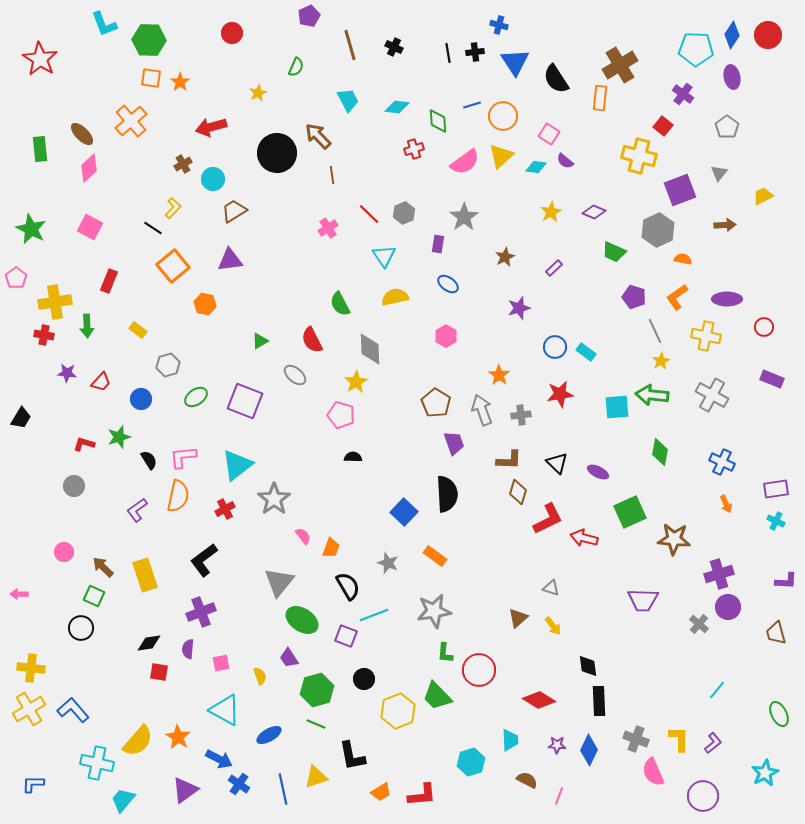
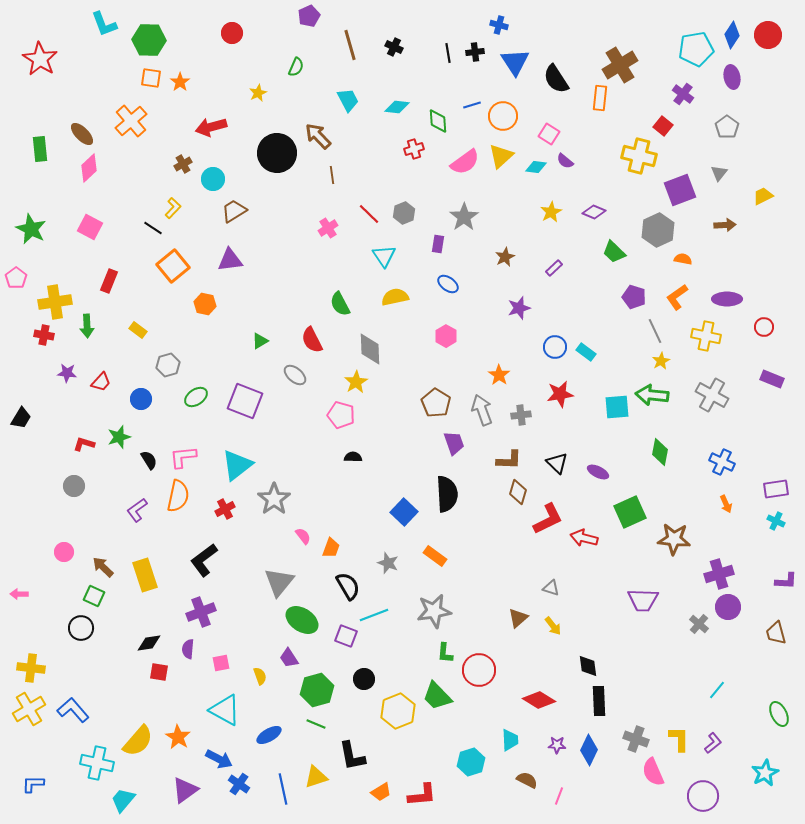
cyan pentagon at (696, 49): rotated 12 degrees counterclockwise
green trapezoid at (614, 252): rotated 20 degrees clockwise
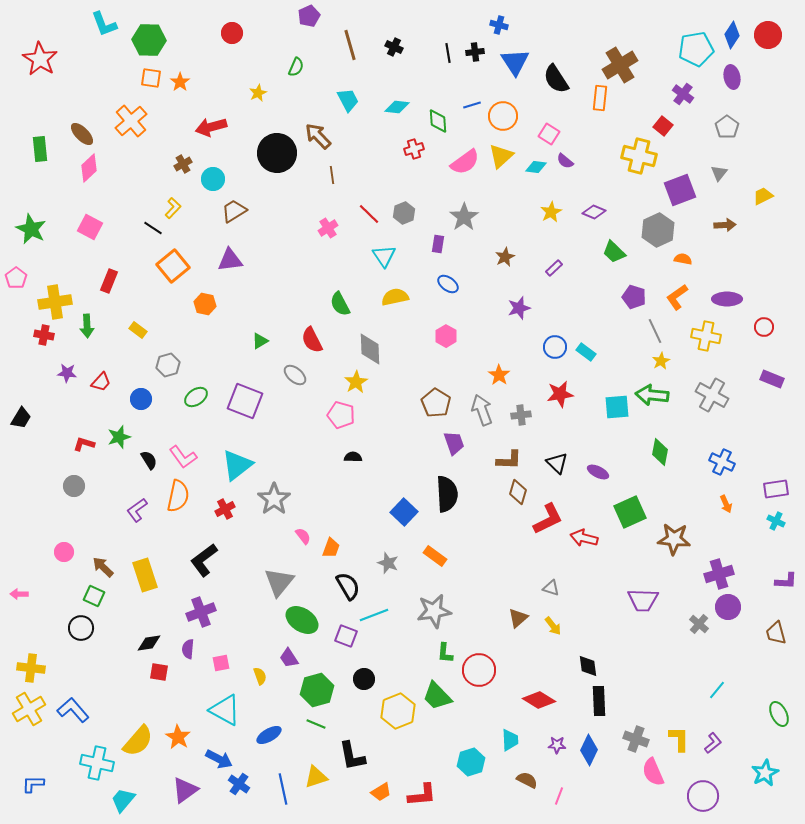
pink L-shape at (183, 457): rotated 120 degrees counterclockwise
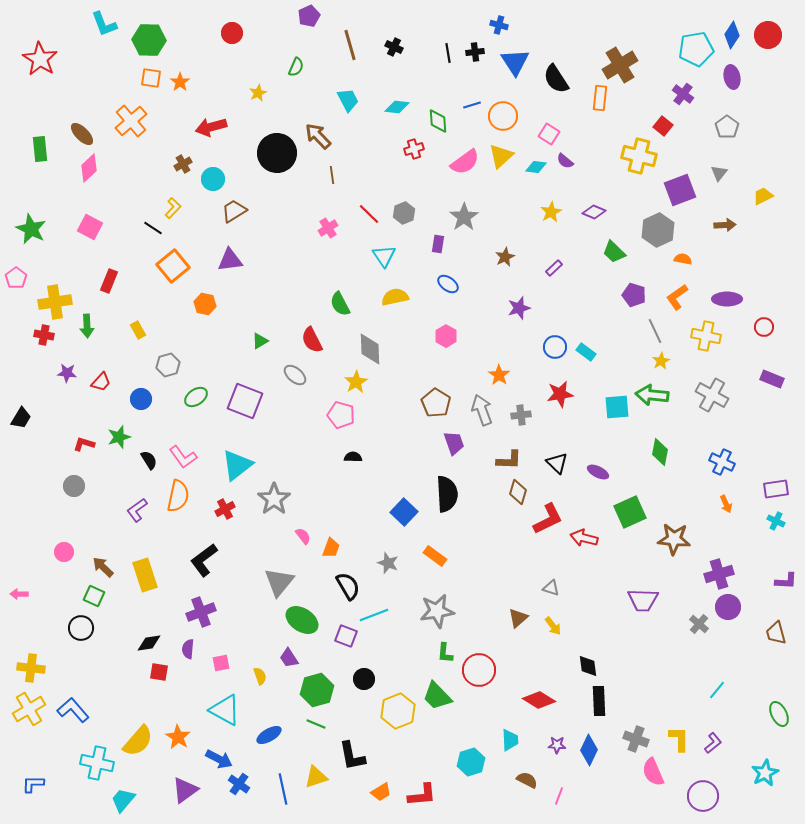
purple pentagon at (634, 297): moved 2 px up
yellow rectangle at (138, 330): rotated 24 degrees clockwise
gray star at (434, 611): moved 3 px right
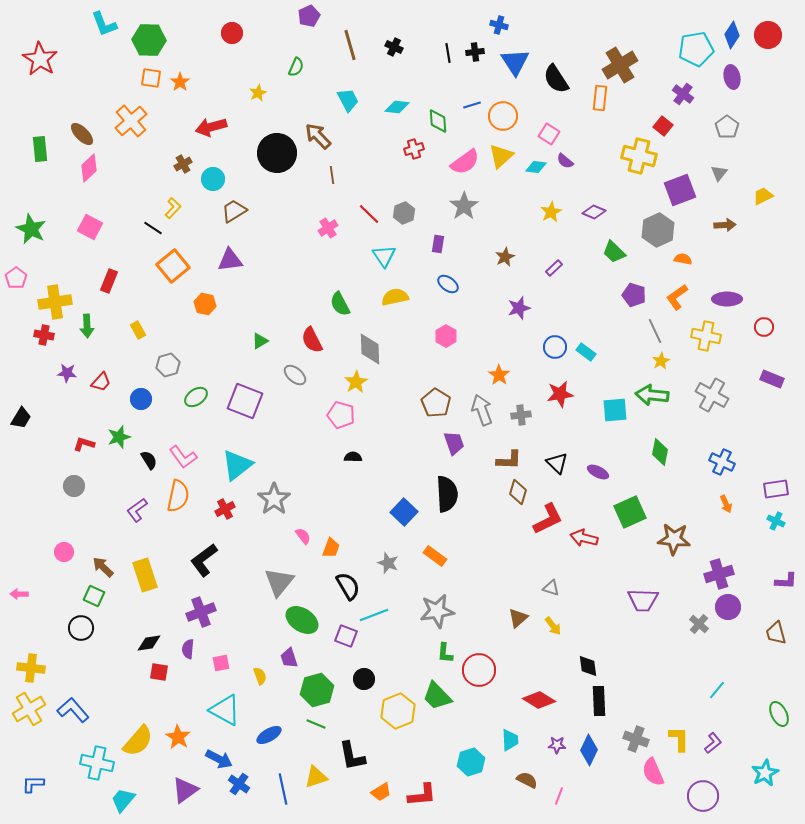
gray star at (464, 217): moved 11 px up
cyan square at (617, 407): moved 2 px left, 3 px down
purple trapezoid at (289, 658): rotated 15 degrees clockwise
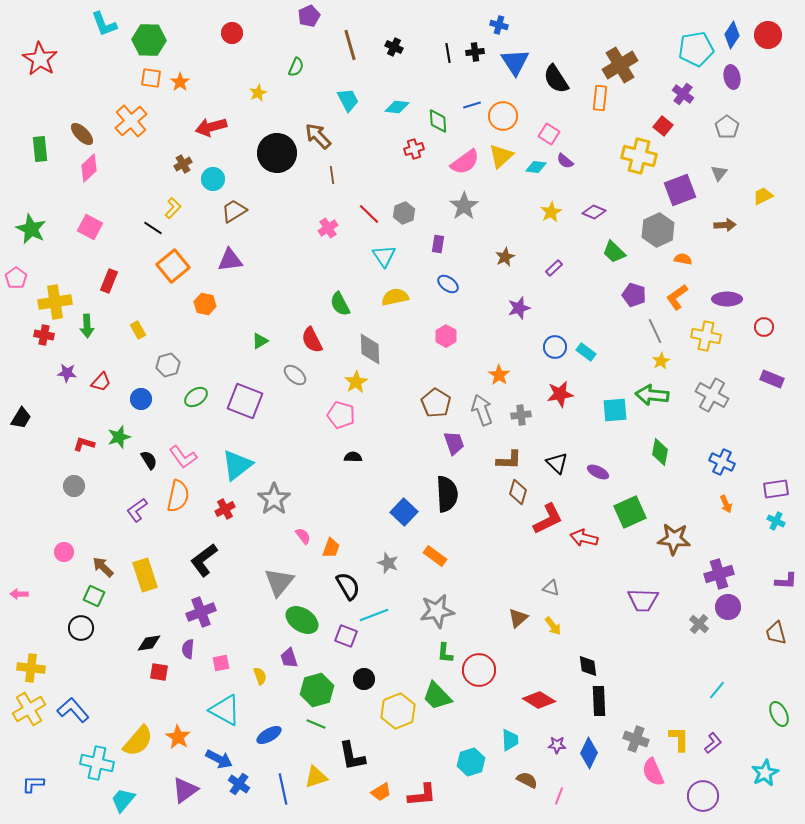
blue diamond at (589, 750): moved 3 px down
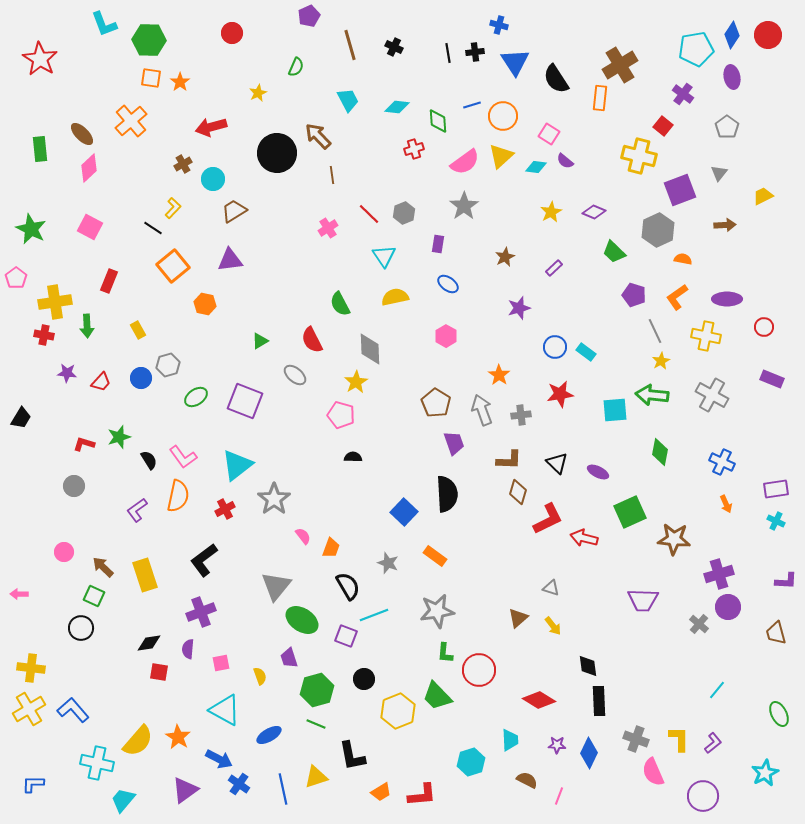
blue circle at (141, 399): moved 21 px up
gray triangle at (279, 582): moved 3 px left, 4 px down
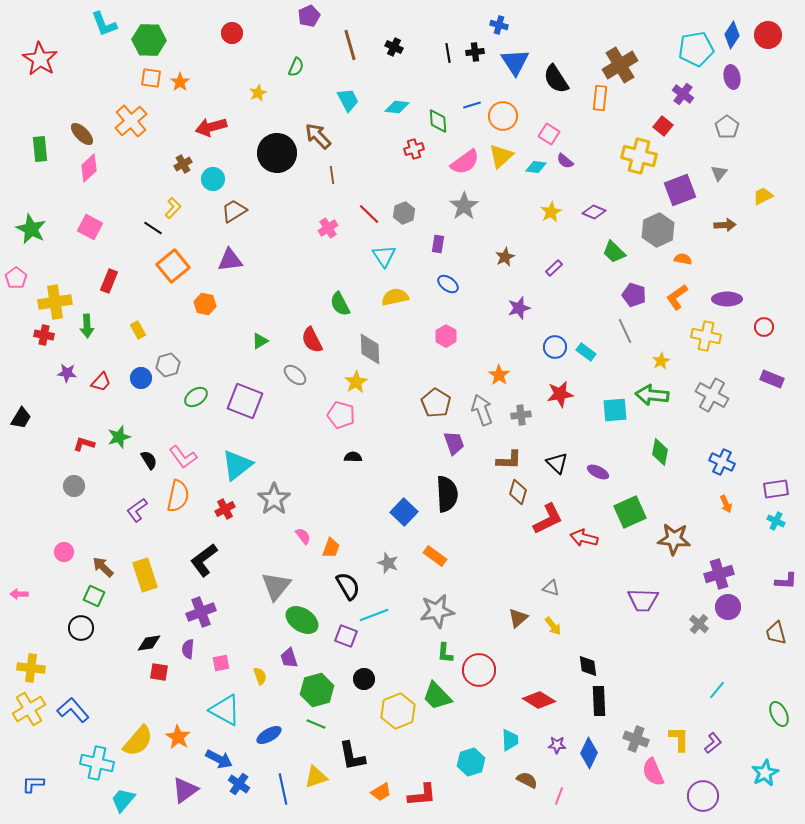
gray line at (655, 331): moved 30 px left
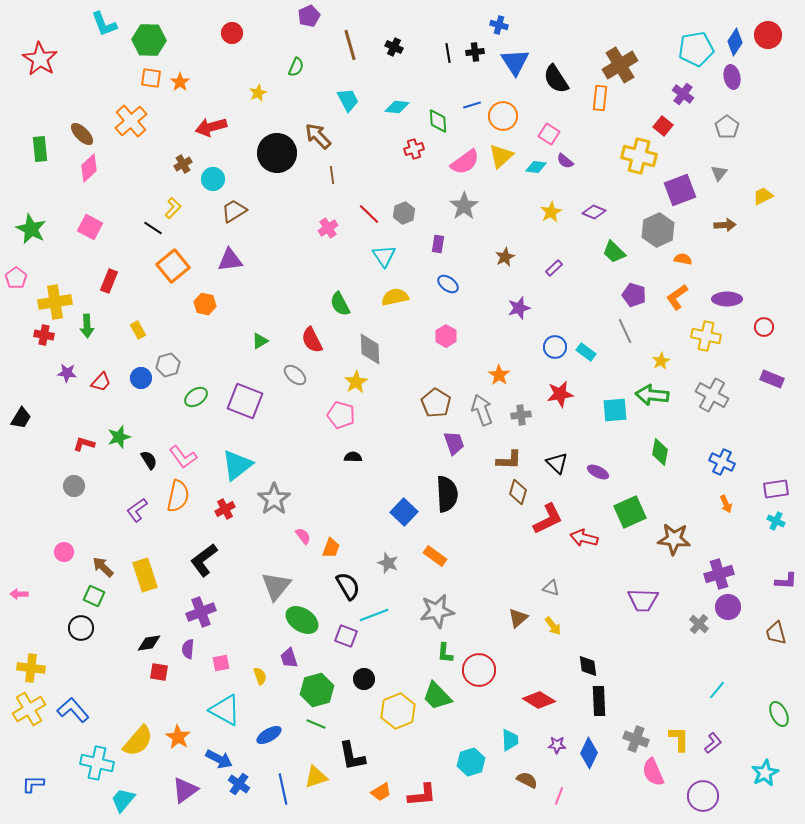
blue diamond at (732, 35): moved 3 px right, 7 px down
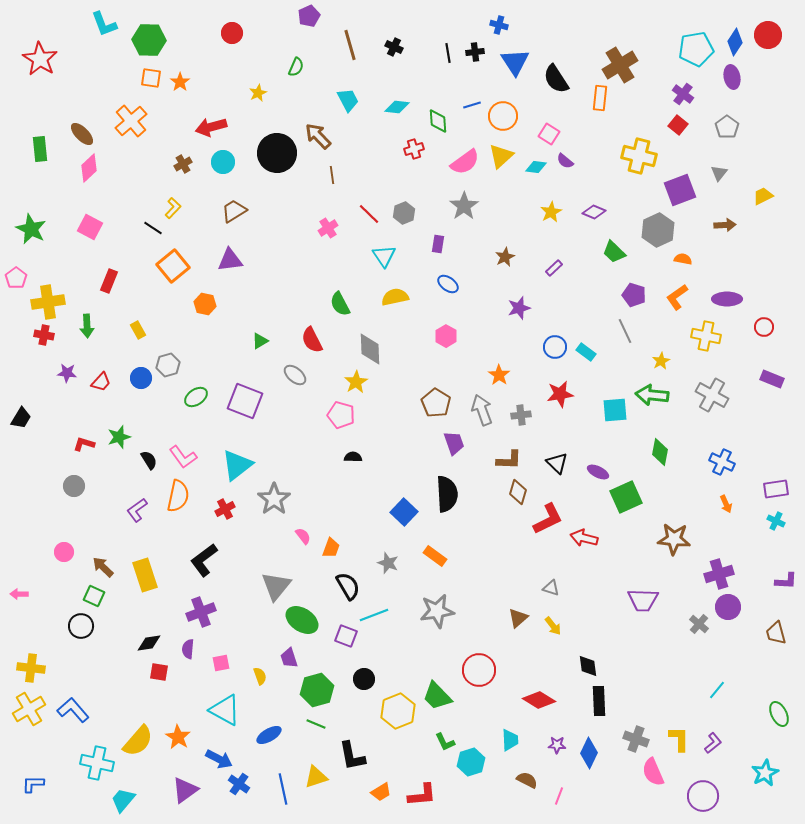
red square at (663, 126): moved 15 px right, 1 px up
cyan circle at (213, 179): moved 10 px right, 17 px up
yellow cross at (55, 302): moved 7 px left
green square at (630, 512): moved 4 px left, 15 px up
black circle at (81, 628): moved 2 px up
green L-shape at (445, 653): moved 89 px down; rotated 30 degrees counterclockwise
